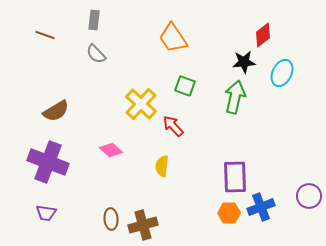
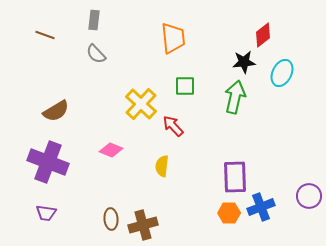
orange trapezoid: rotated 152 degrees counterclockwise
green square: rotated 20 degrees counterclockwise
pink diamond: rotated 20 degrees counterclockwise
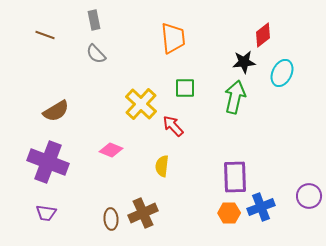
gray rectangle: rotated 18 degrees counterclockwise
green square: moved 2 px down
brown cross: moved 12 px up; rotated 8 degrees counterclockwise
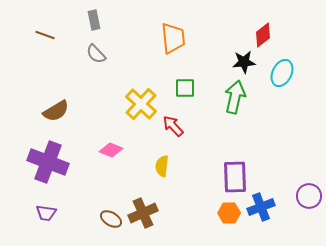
brown ellipse: rotated 55 degrees counterclockwise
